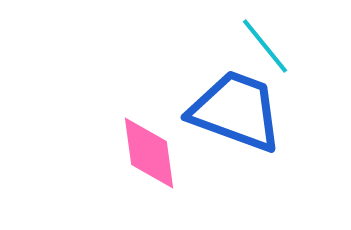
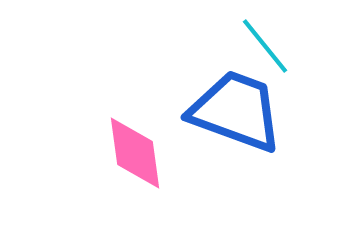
pink diamond: moved 14 px left
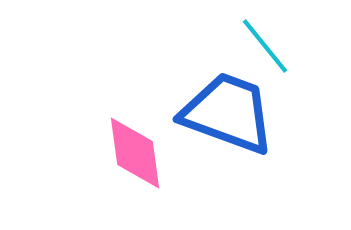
blue trapezoid: moved 8 px left, 2 px down
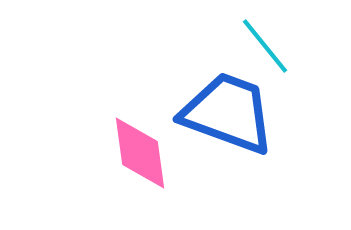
pink diamond: moved 5 px right
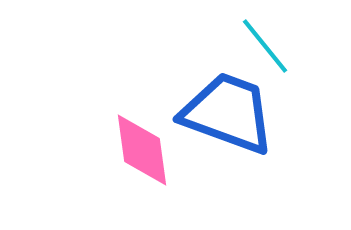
pink diamond: moved 2 px right, 3 px up
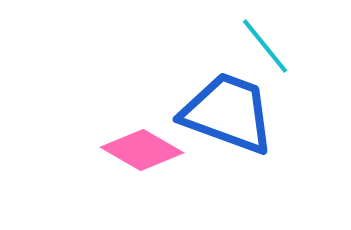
pink diamond: rotated 52 degrees counterclockwise
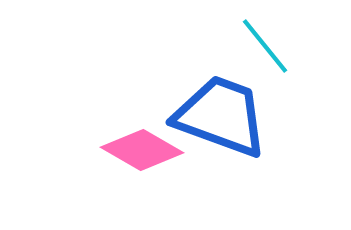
blue trapezoid: moved 7 px left, 3 px down
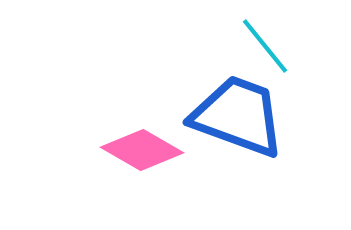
blue trapezoid: moved 17 px right
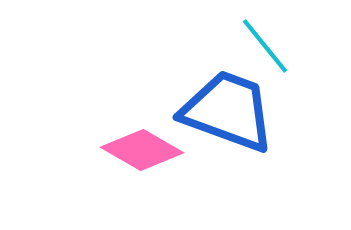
blue trapezoid: moved 10 px left, 5 px up
